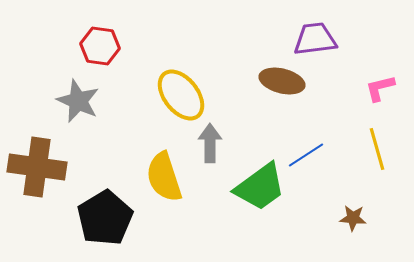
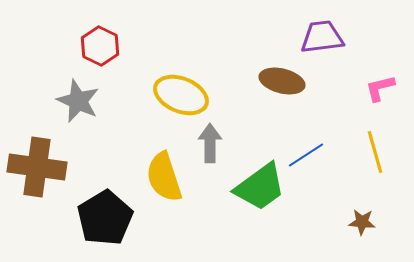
purple trapezoid: moved 7 px right, 2 px up
red hexagon: rotated 18 degrees clockwise
yellow ellipse: rotated 30 degrees counterclockwise
yellow line: moved 2 px left, 3 px down
brown star: moved 9 px right, 4 px down
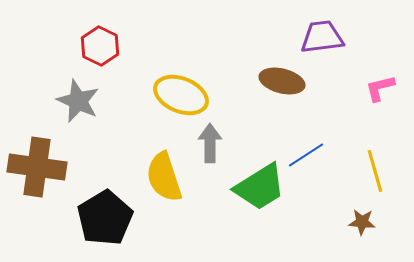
yellow line: moved 19 px down
green trapezoid: rotated 4 degrees clockwise
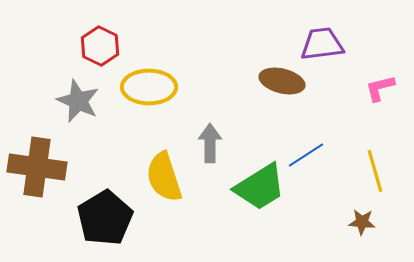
purple trapezoid: moved 7 px down
yellow ellipse: moved 32 px left, 8 px up; rotated 22 degrees counterclockwise
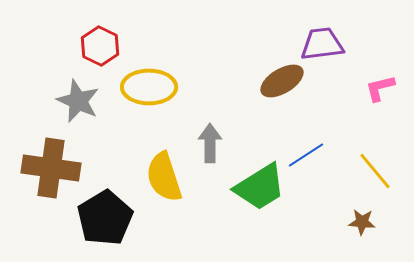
brown ellipse: rotated 45 degrees counterclockwise
brown cross: moved 14 px right, 1 px down
yellow line: rotated 24 degrees counterclockwise
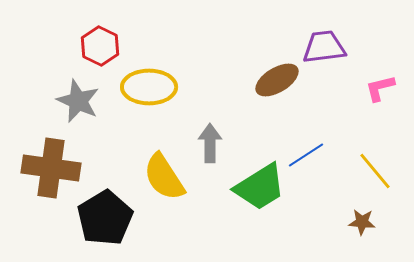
purple trapezoid: moved 2 px right, 3 px down
brown ellipse: moved 5 px left, 1 px up
yellow semicircle: rotated 15 degrees counterclockwise
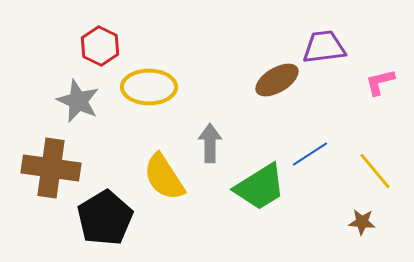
pink L-shape: moved 6 px up
blue line: moved 4 px right, 1 px up
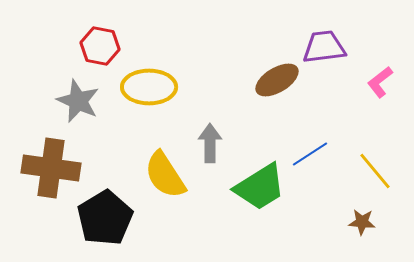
red hexagon: rotated 15 degrees counterclockwise
pink L-shape: rotated 24 degrees counterclockwise
yellow semicircle: moved 1 px right, 2 px up
